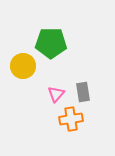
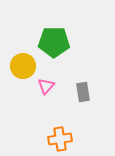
green pentagon: moved 3 px right, 1 px up
pink triangle: moved 10 px left, 8 px up
orange cross: moved 11 px left, 20 px down
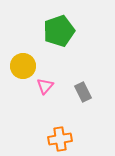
green pentagon: moved 5 px right, 11 px up; rotated 20 degrees counterclockwise
pink triangle: moved 1 px left
gray rectangle: rotated 18 degrees counterclockwise
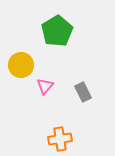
green pentagon: moved 2 px left; rotated 12 degrees counterclockwise
yellow circle: moved 2 px left, 1 px up
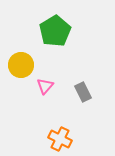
green pentagon: moved 2 px left
orange cross: rotated 35 degrees clockwise
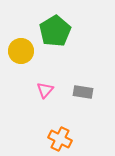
yellow circle: moved 14 px up
pink triangle: moved 4 px down
gray rectangle: rotated 54 degrees counterclockwise
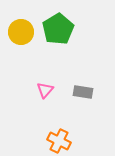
green pentagon: moved 3 px right, 2 px up
yellow circle: moved 19 px up
orange cross: moved 1 px left, 2 px down
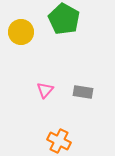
green pentagon: moved 6 px right, 10 px up; rotated 12 degrees counterclockwise
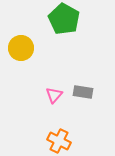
yellow circle: moved 16 px down
pink triangle: moved 9 px right, 5 px down
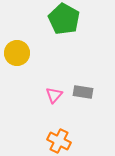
yellow circle: moved 4 px left, 5 px down
